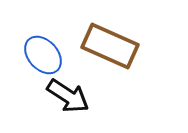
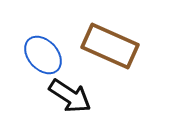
black arrow: moved 2 px right
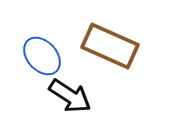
blue ellipse: moved 1 px left, 1 px down
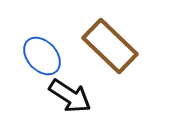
brown rectangle: rotated 20 degrees clockwise
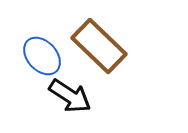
brown rectangle: moved 11 px left
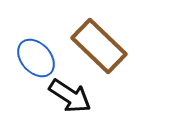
blue ellipse: moved 6 px left, 2 px down
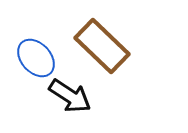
brown rectangle: moved 3 px right
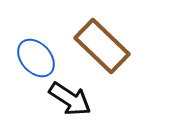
black arrow: moved 3 px down
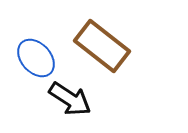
brown rectangle: rotated 6 degrees counterclockwise
